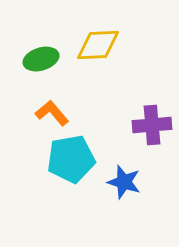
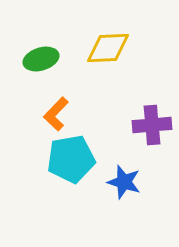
yellow diamond: moved 10 px right, 3 px down
orange L-shape: moved 4 px right, 1 px down; rotated 96 degrees counterclockwise
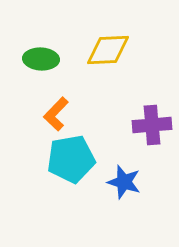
yellow diamond: moved 2 px down
green ellipse: rotated 20 degrees clockwise
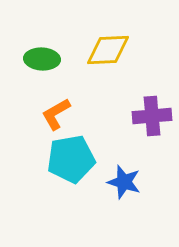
green ellipse: moved 1 px right
orange L-shape: rotated 16 degrees clockwise
purple cross: moved 9 px up
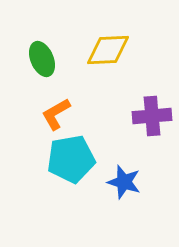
green ellipse: rotated 64 degrees clockwise
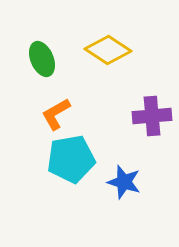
yellow diamond: rotated 36 degrees clockwise
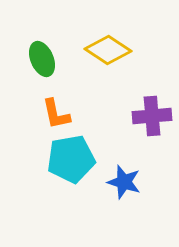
orange L-shape: rotated 72 degrees counterclockwise
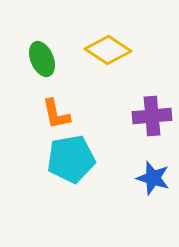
blue star: moved 29 px right, 4 px up
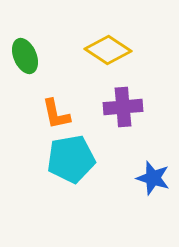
green ellipse: moved 17 px left, 3 px up
purple cross: moved 29 px left, 9 px up
